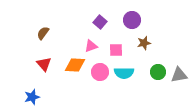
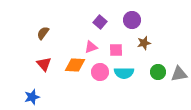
pink triangle: moved 1 px down
gray triangle: moved 1 px up
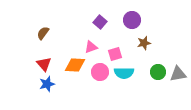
pink square: moved 1 px left, 4 px down; rotated 16 degrees counterclockwise
gray triangle: moved 1 px left
blue star: moved 15 px right, 13 px up
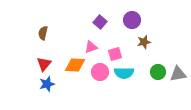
brown semicircle: rotated 24 degrees counterclockwise
brown star: moved 1 px up
red triangle: rotated 21 degrees clockwise
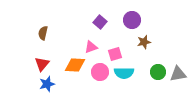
red triangle: moved 2 px left
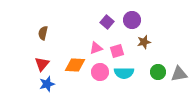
purple square: moved 7 px right
pink triangle: moved 5 px right, 1 px down
pink square: moved 2 px right, 3 px up
gray triangle: moved 1 px right
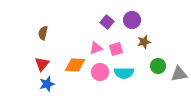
pink square: moved 1 px left, 2 px up
green circle: moved 6 px up
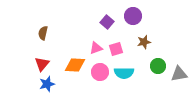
purple circle: moved 1 px right, 4 px up
